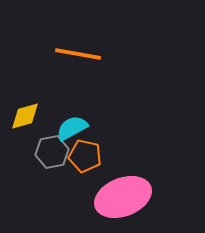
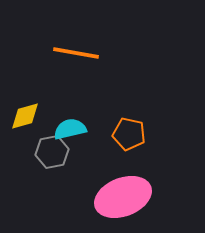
orange line: moved 2 px left, 1 px up
cyan semicircle: moved 2 px left, 1 px down; rotated 16 degrees clockwise
orange pentagon: moved 44 px right, 22 px up
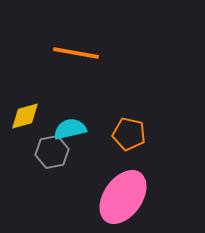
pink ellipse: rotated 34 degrees counterclockwise
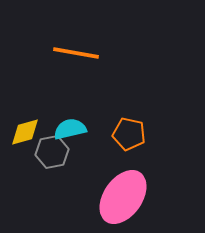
yellow diamond: moved 16 px down
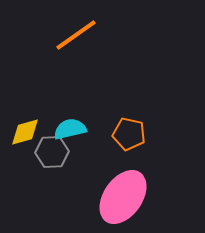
orange line: moved 18 px up; rotated 45 degrees counterclockwise
gray hexagon: rotated 8 degrees clockwise
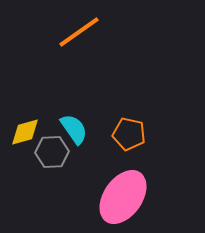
orange line: moved 3 px right, 3 px up
cyan semicircle: moved 4 px right; rotated 68 degrees clockwise
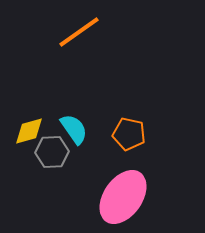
yellow diamond: moved 4 px right, 1 px up
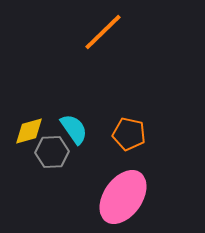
orange line: moved 24 px right; rotated 9 degrees counterclockwise
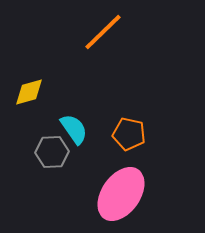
yellow diamond: moved 39 px up
pink ellipse: moved 2 px left, 3 px up
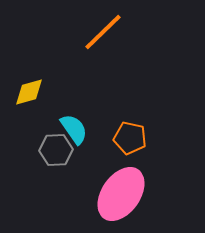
orange pentagon: moved 1 px right, 4 px down
gray hexagon: moved 4 px right, 2 px up
